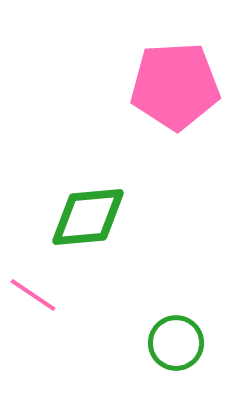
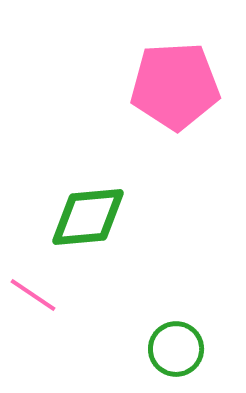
green circle: moved 6 px down
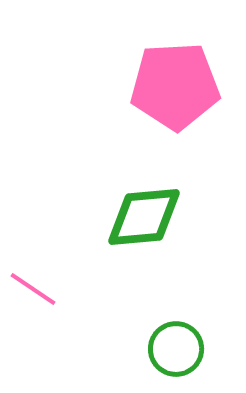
green diamond: moved 56 px right
pink line: moved 6 px up
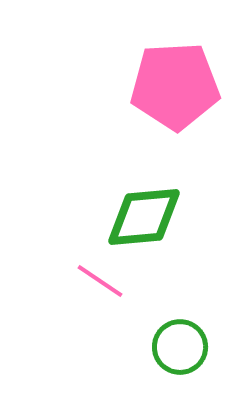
pink line: moved 67 px right, 8 px up
green circle: moved 4 px right, 2 px up
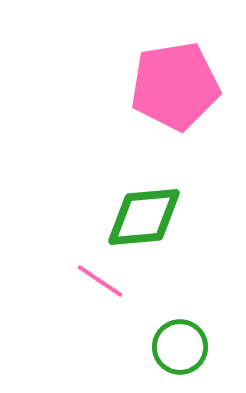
pink pentagon: rotated 6 degrees counterclockwise
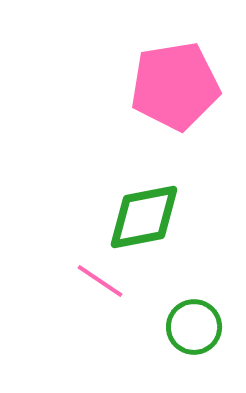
green diamond: rotated 6 degrees counterclockwise
green circle: moved 14 px right, 20 px up
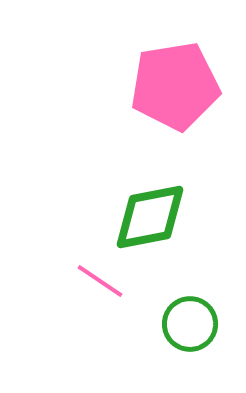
green diamond: moved 6 px right
green circle: moved 4 px left, 3 px up
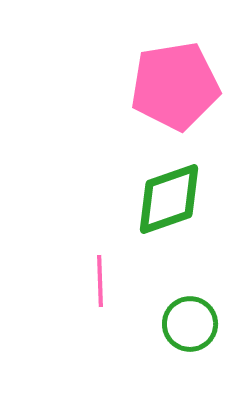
green diamond: moved 19 px right, 18 px up; rotated 8 degrees counterclockwise
pink line: rotated 54 degrees clockwise
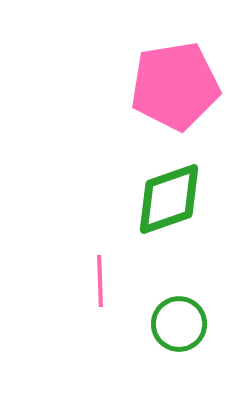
green circle: moved 11 px left
